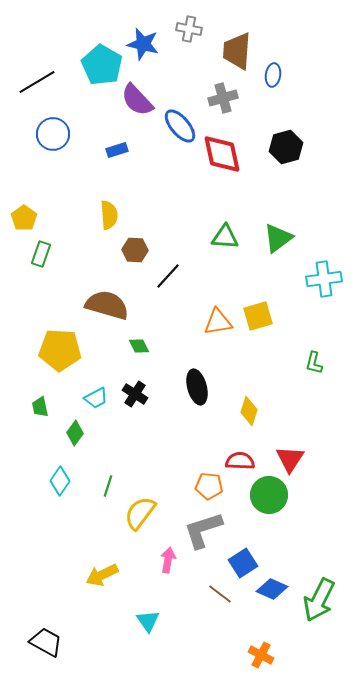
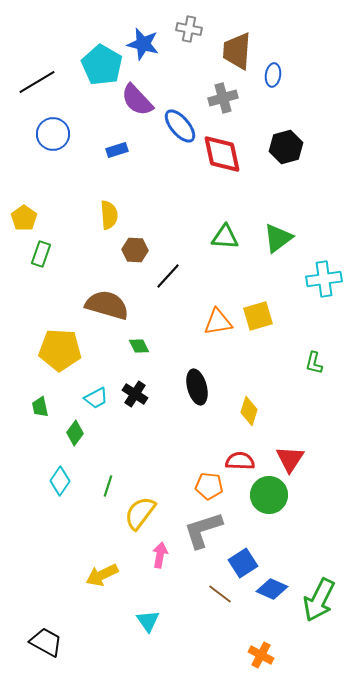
pink arrow at (168, 560): moved 8 px left, 5 px up
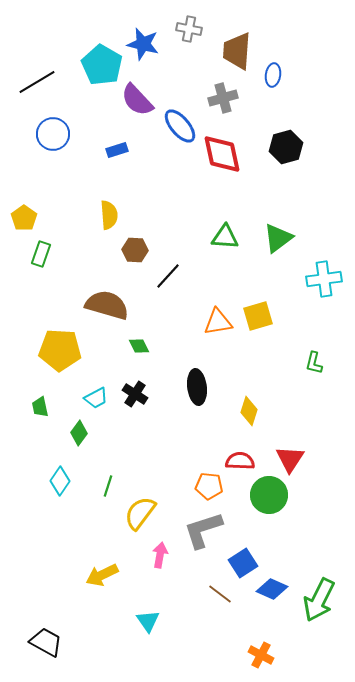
black ellipse at (197, 387): rotated 8 degrees clockwise
green diamond at (75, 433): moved 4 px right
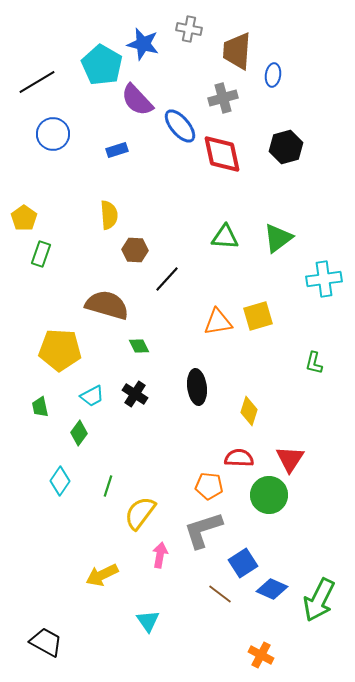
black line at (168, 276): moved 1 px left, 3 px down
cyan trapezoid at (96, 398): moved 4 px left, 2 px up
red semicircle at (240, 461): moved 1 px left, 3 px up
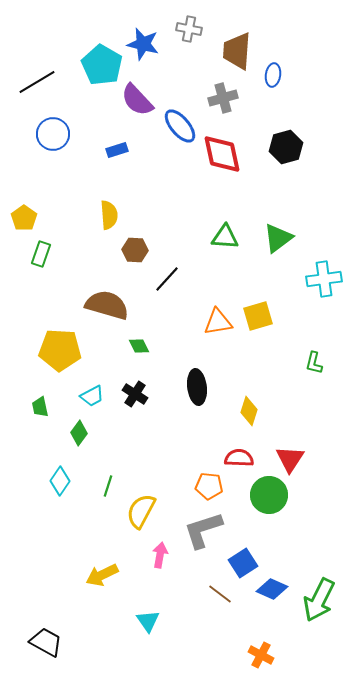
yellow semicircle at (140, 513): moved 1 px right, 2 px up; rotated 9 degrees counterclockwise
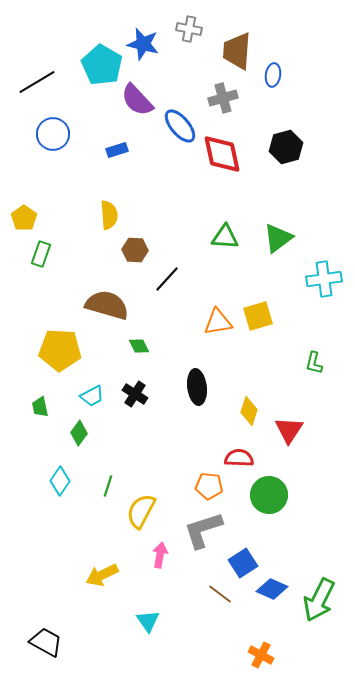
red triangle at (290, 459): moved 1 px left, 29 px up
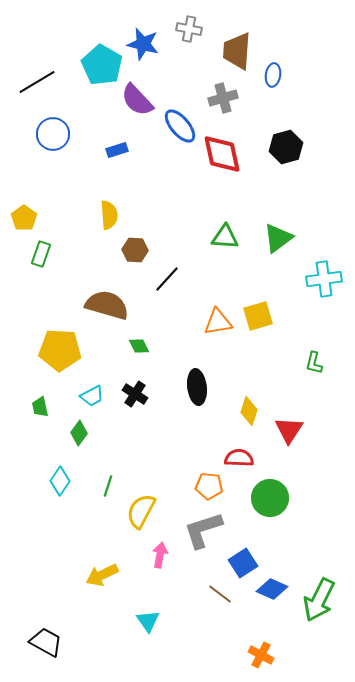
green circle at (269, 495): moved 1 px right, 3 px down
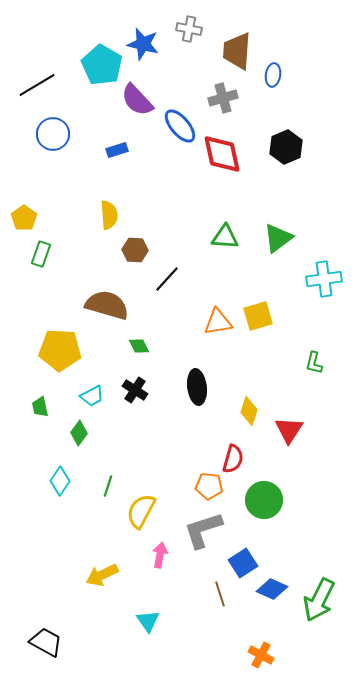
black line at (37, 82): moved 3 px down
black hexagon at (286, 147): rotated 8 degrees counterclockwise
black cross at (135, 394): moved 4 px up
red semicircle at (239, 458): moved 6 px left, 1 px down; rotated 104 degrees clockwise
green circle at (270, 498): moved 6 px left, 2 px down
brown line at (220, 594): rotated 35 degrees clockwise
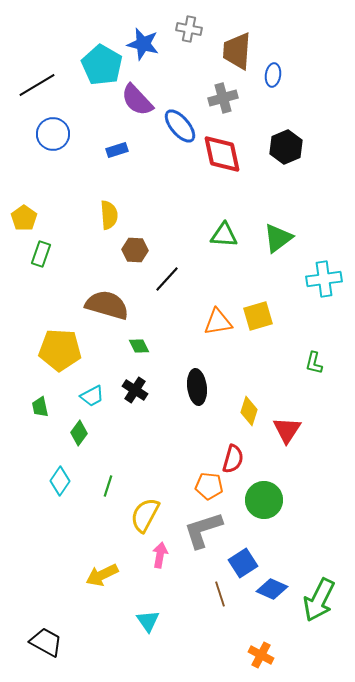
green triangle at (225, 237): moved 1 px left, 2 px up
red triangle at (289, 430): moved 2 px left
yellow semicircle at (141, 511): moved 4 px right, 4 px down
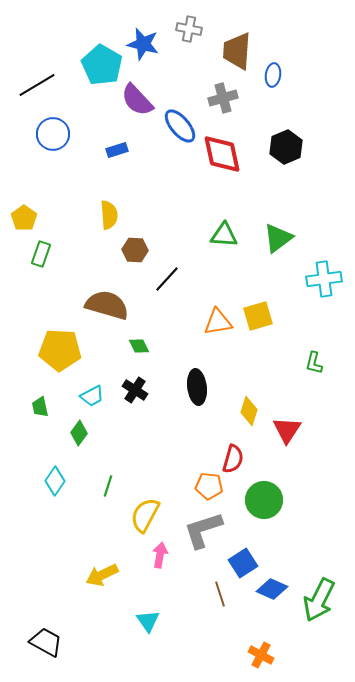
cyan diamond at (60, 481): moved 5 px left
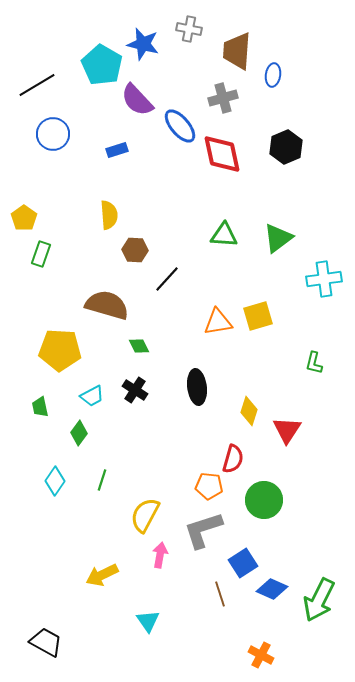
green line at (108, 486): moved 6 px left, 6 px up
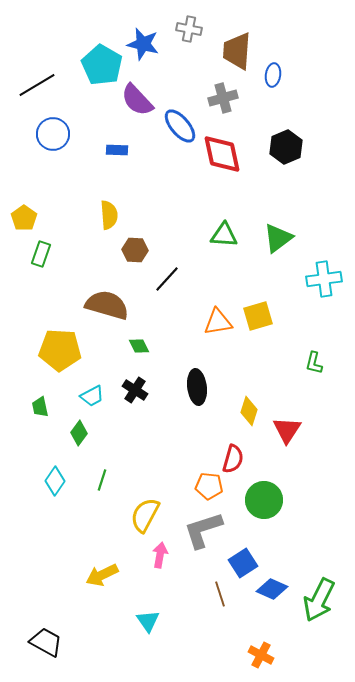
blue rectangle at (117, 150): rotated 20 degrees clockwise
